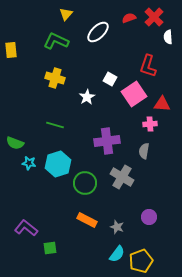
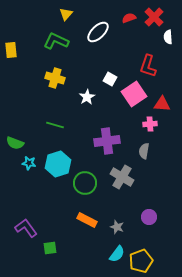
purple L-shape: rotated 15 degrees clockwise
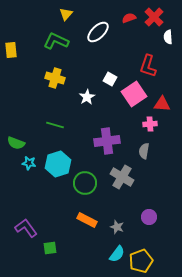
green semicircle: moved 1 px right
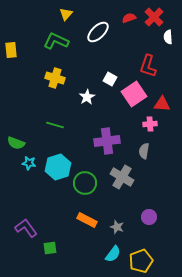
cyan hexagon: moved 3 px down
cyan semicircle: moved 4 px left
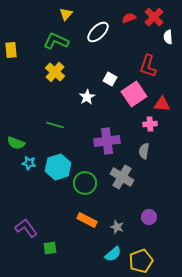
yellow cross: moved 6 px up; rotated 24 degrees clockwise
cyan semicircle: rotated 12 degrees clockwise
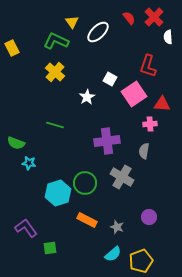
yellow triangle: moved 6 px right, 8 px down; rotated 16 degrees counterclockwise
red semicircle: rotated 72 degrees clockwise
yellow rectangle: moved 1 px right, 2 px up; rotated 21 degrees counterclockwise
cyan hexagon: moved 26 px down
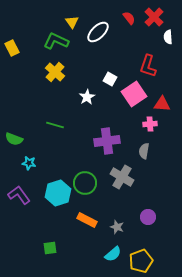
green semicircle: moved 2 px left, 4 px up
purple circle: moved 1 px left
purple L-shape: moved 7 px left, 33 px up
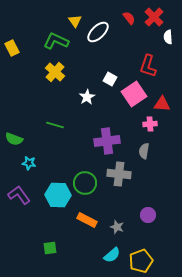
yellow triangle: moved 3 px right, 1 px up
gray cross: moved 3 px left, 3 px up; rotated 25 degrees counterclockwise
cyan hexagon: moved 2 px down; rotated 20 degrees clockwise
purple circle: moved 2 px up
cyan semicircle: moved 1 px left, 1 px down
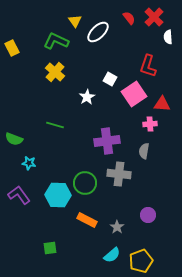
gray star: rotated 16 degrees clockwise
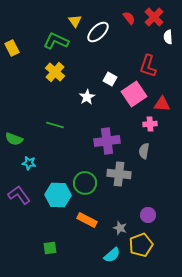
gray star: moved 3 px right, 1 px down; rotated 16 degrees counterclockwise
yellow pentagon: moved 16 px up
